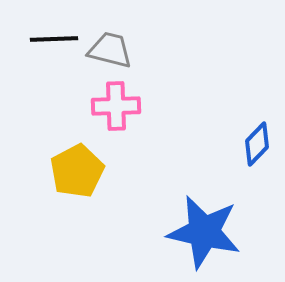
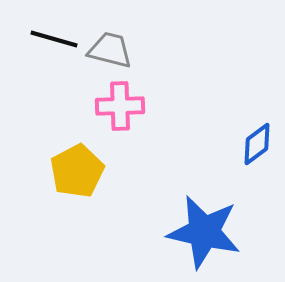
black line: rotated 18 degrees clockwise
pink cross: moved 4 px right
blue diamond: rotated 9 degrees clockwise
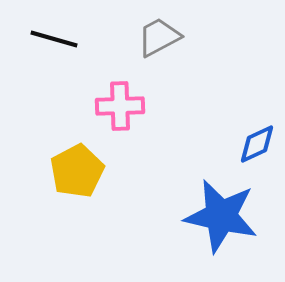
gray trapezoid: moved 49 px right, 13 px up; rotated 42 degrees counterclockwise
blue diamond: rotated 12 degrees clockwise
blue star: moved 17 px right, 16 px up
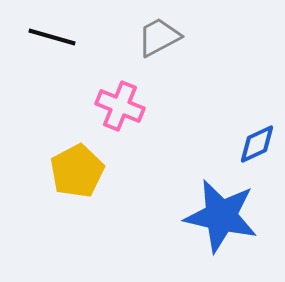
black line: moved 2 px left, 2 px up
pink cross: rotated 24 degrees clockwise
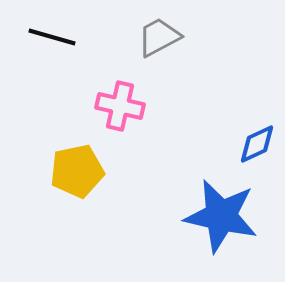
pink cross: rotated 9 degrees counterclockwise
yellow pentagon: rotated 16 degrees clockwise
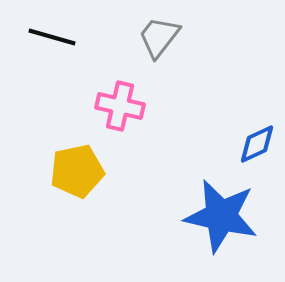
gray trapezoid: rotated 24 degrees counterclockwise
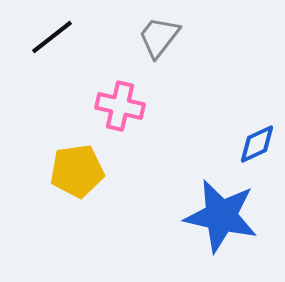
black line: rotated 54 degrees counterclockwise
yellow pentagon: rotated 4 degrees clockwise
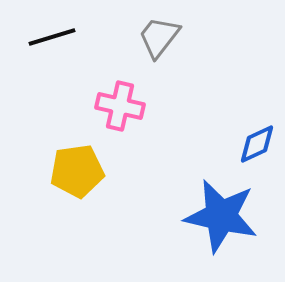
black line: rotated 21 degrees clockwise
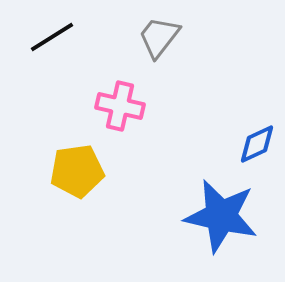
black line: rotated 15 degrees counterclockwise
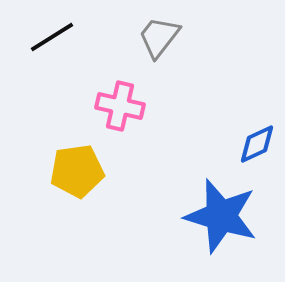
blue star: rotated 4 degrees clockwise
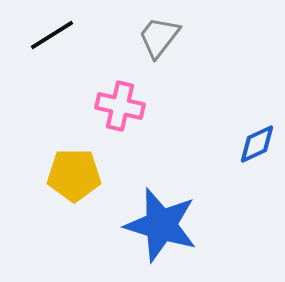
black line: moved 2 px up
yellow pentagon: moved 3 px left, 4 px down; rotated 8 degrees clockwise
blue star: moved 60 px left, 9 px down
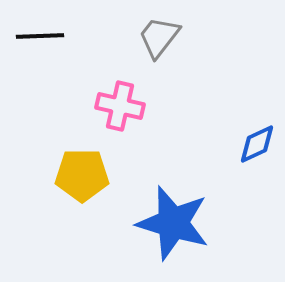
black line: moved 12 px left, 1 px down; rotated 30 degrees clockwise
yellow pentagon: moved 8 px right
blue star: moved 12 px right, 2 px up
